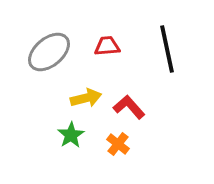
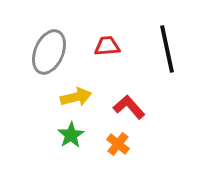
gray ellipse: rotated 27 degrees counterclockwise
yellow arrow: moved 10 px left, 1 px up
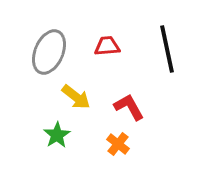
yellow arrow: rotated 52 degrees clockwise
red L-shape: rotated 12 degrees clockwise
green star: moved 14 px left
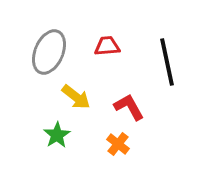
black line: moved 13 px down
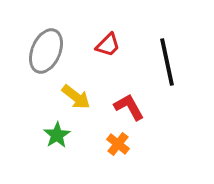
red trapezoid: moved 1 px right, 1 px up; rotated 140 degrees clockwise
gray ellipse: moved 3 px left, 1 px up
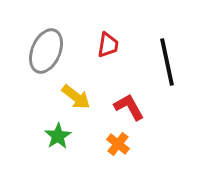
red trapezoid: rotated 36 degrees counterclockwise
green star: moved 1 px right, 1 px down
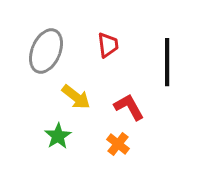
red trapezoid: rotated 16 degrees counterclockwise
black line: rotated 12 degrees clockwise
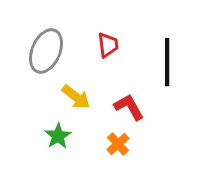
orange cross: rotated 10 degrees clockwise
